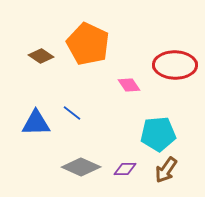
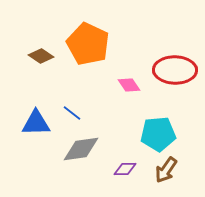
red ellipse: moved 5 px down
gray diamond: moved 18 px up; rotated 33 degrees counterclockwise
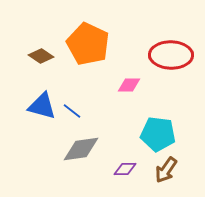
red ellipse: moved 4 px left, 15 px up
pink diamond: rotated 55 degrees counterclockwise
blue line: moved 2 px up
blue triangle: moved 6 px right, 17 px up; rotated 16 degrees clockwise
cyan pentagon: rotated 12 degrees clockwise
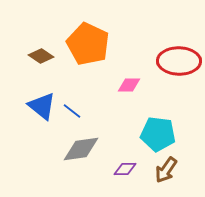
red ellipse: moved 8 px right, 6 px down
blue triangle: rotated 24 degrees clockwise
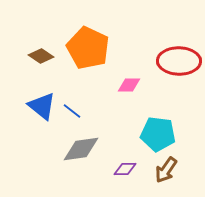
orange pentagon: moved 4 px down
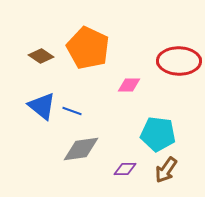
blue line: rotated 18 degrees counterclockwise
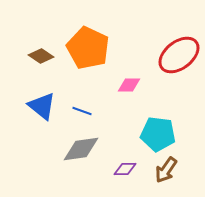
red ellipse: moved 6 px up; rotated 39 degrees counterclockwise
blue line: moved 10 px right
